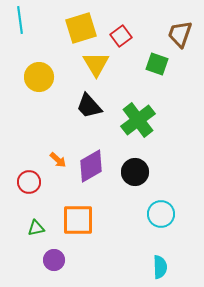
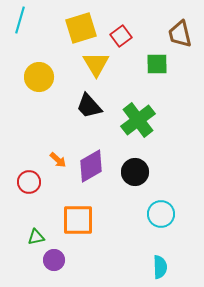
cyan line: rotated 24 degrees clockwise
brown trapezoid: rotated 32 degrees counterclockwise
green square: rotated 20 degrees counterclockwise
green triangle: moved 9 px down
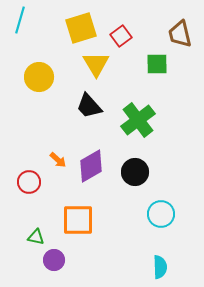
green triangle: rotated 24 degrees clockwise
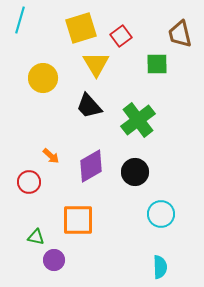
yellow circle: moved 4 px right, 1 px down
orange arrow: moved 7 px left, 4 px up
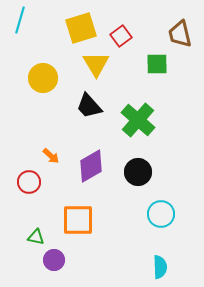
green cross: rotated 12 degrees counterclockwise
black circle: moved 3 px right
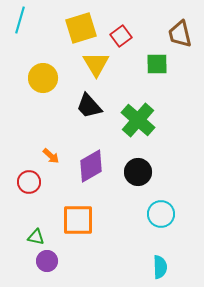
purple circle: moved 7 px left, 1 px down
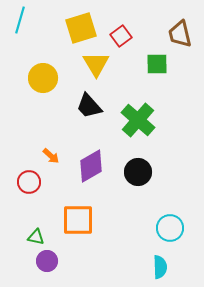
cyan circle: moved 9 px right, 14 px down
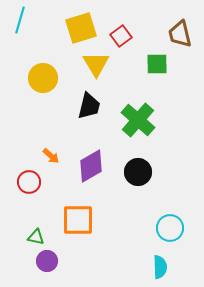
black trapezoid: rotated 124 degrees counterclockwise
